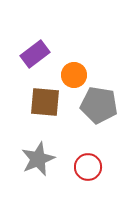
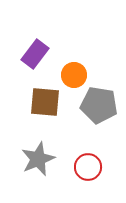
purple rectangle: rotated 16 degrees counterclockwise
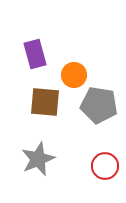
purple rectangle: rotated 52 degrees counterclockwise
red circle: moved 17 px right, 1 px up
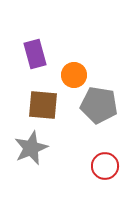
brown square: moved 2 px left, 3 px down
gray star: moved 7 px left, 11 px up
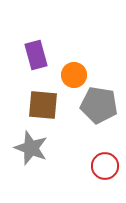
purple rectangle: moved 1 px right, 1 px down
gray star: rotated 28 degrees counterclockwise
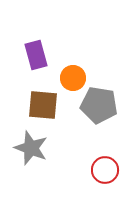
orange circle: moved 1 px left, 3 px down
red circle: moved 4 px down
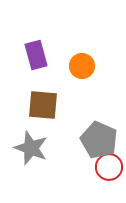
orange circle: moved 9 px right, 12 px up
gray pentagon: moved 35 px down; rotated 15 degrees clockwise
red circle: moved 4 px right, 3 px up
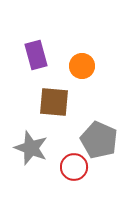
brown square: moved 11 px right, 3 px up
red circle: moved 35 px left
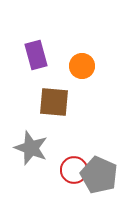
gray pentagon: moved 35 px down
red circle: moved 3 px down
